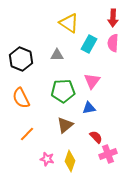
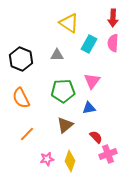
pink star: rotated 24 degrees counterclockwise
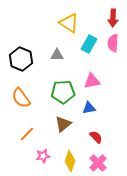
pink triangle: rotated 42 degrees clockwise
green pentagon: moved 1 px down
orange semicircle: rotated 10 degrees counterclockwise
brown triangle: moved 2 px left, 1 px up
pink cross: moved 10 px left, 9 px down; rotated 24 degrees counterclockwise
pink star: moved 4 px left, 3 px up
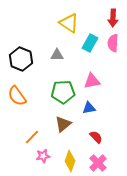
cyan rectangle: moved 1 px right, 1 px up
orange semicircle: moved 4 px left, 2 px up
orange line: moved 5 px right, 3 px down
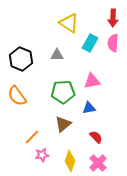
pink star: moved 1 px left, 1 px up
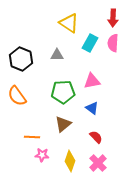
blue triangle: moved 3 px right; rotated 48 degrees clockwise
orange line: rotated 49 degrees clockwise
pink star: rotated 16 degrees clockwise
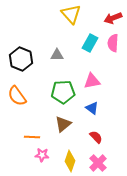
red arrow: rotated 66 degrees clockwise
yellow triangle: moved 2 px right, 9 px up; rotated 15 degrees clockwise
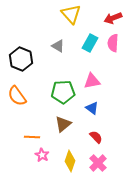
gray triangle: moved 1 px right, 9 px up; rotated 32 degrees clockwise
pink star: rotated 24 degrees clockwise
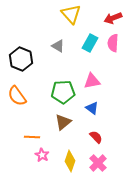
brown triangle: moved 2 px up
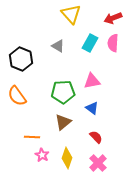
yellow diamond: moved 3 px left, 3 px up
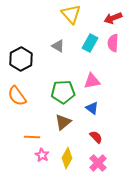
black hexagon: rotated 10 degrees clockwise
yellow diamond: rotated 10 degrees clockwise
